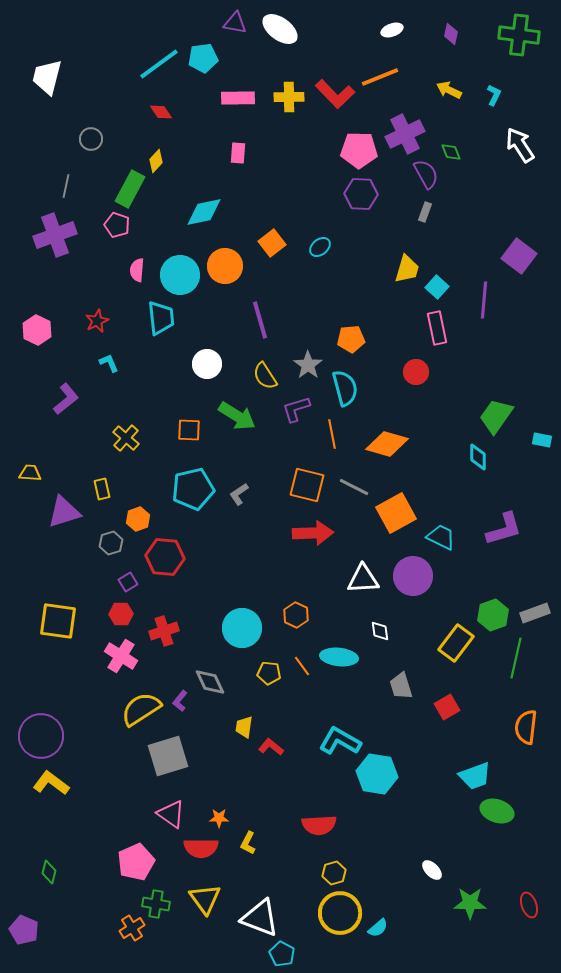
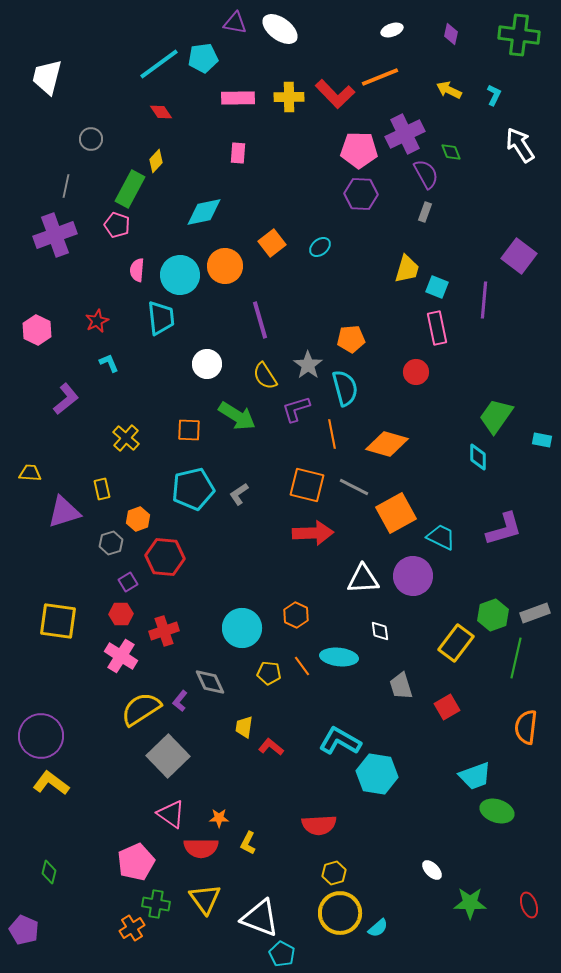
cyan square at (437, 287): rotated 20 degrees counterclockwise
gray square at (168, 756): rotated 27 degrees counterclockwise
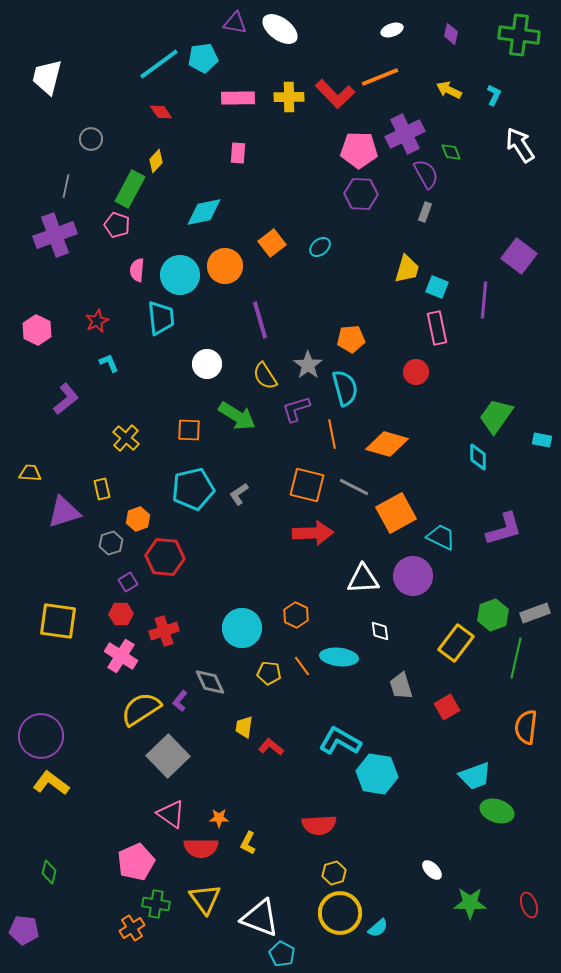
purple pentagon at (24, 930): rotated 16 degrees counterclockwise
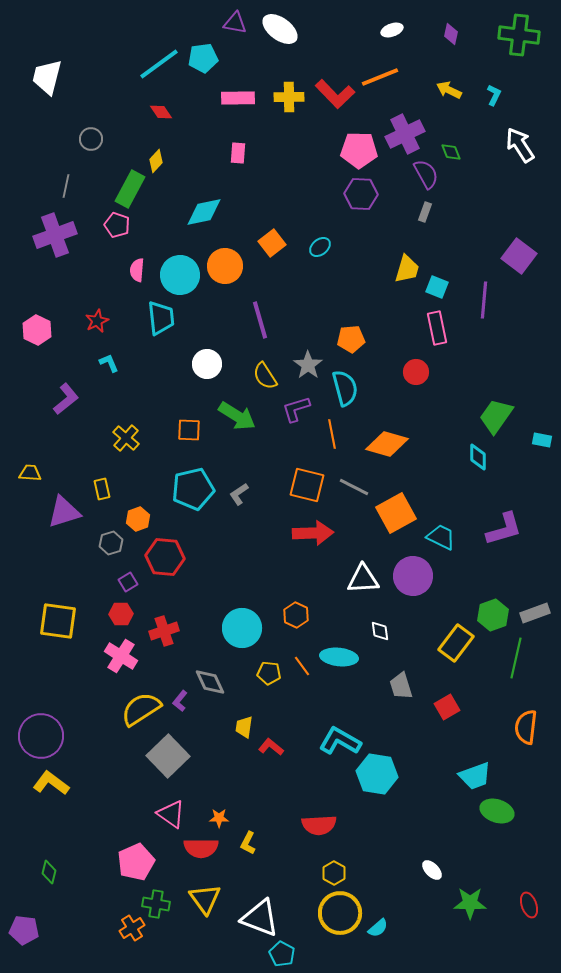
yellow hexagon at (334, 873): rotated 15 degrees counterclockwise
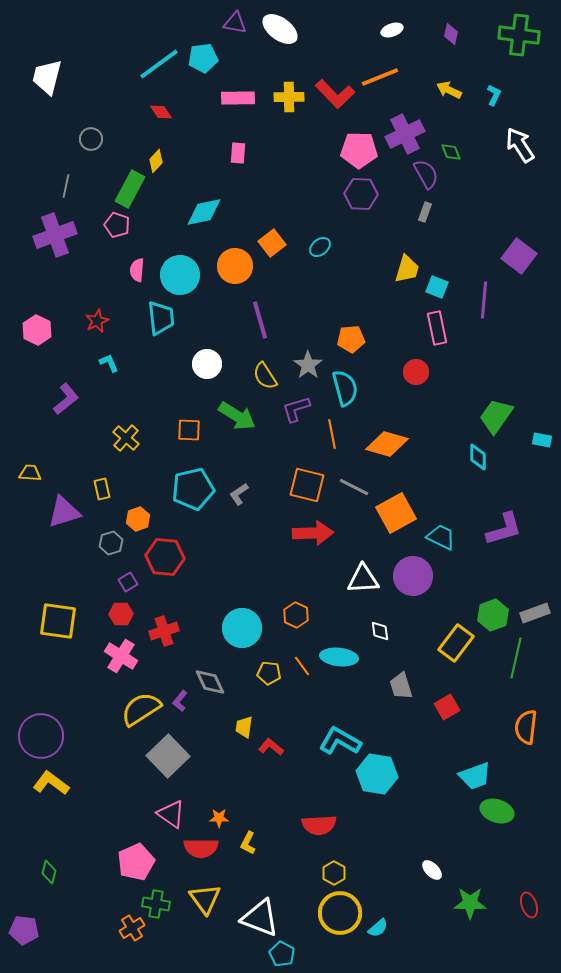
orange circle at (225, 266): moved 10 px right
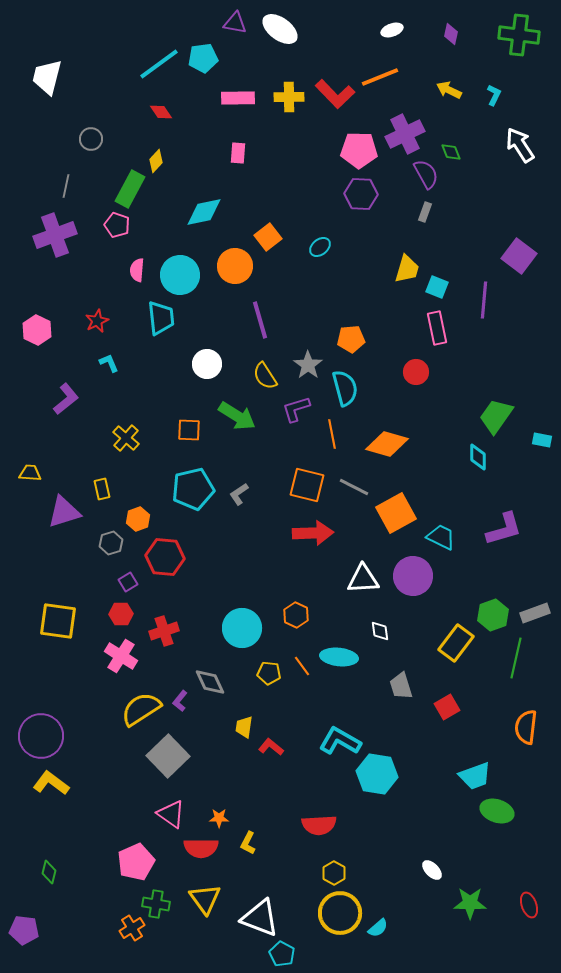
orange square at (272, 243): moved 4 px left, 6 px up
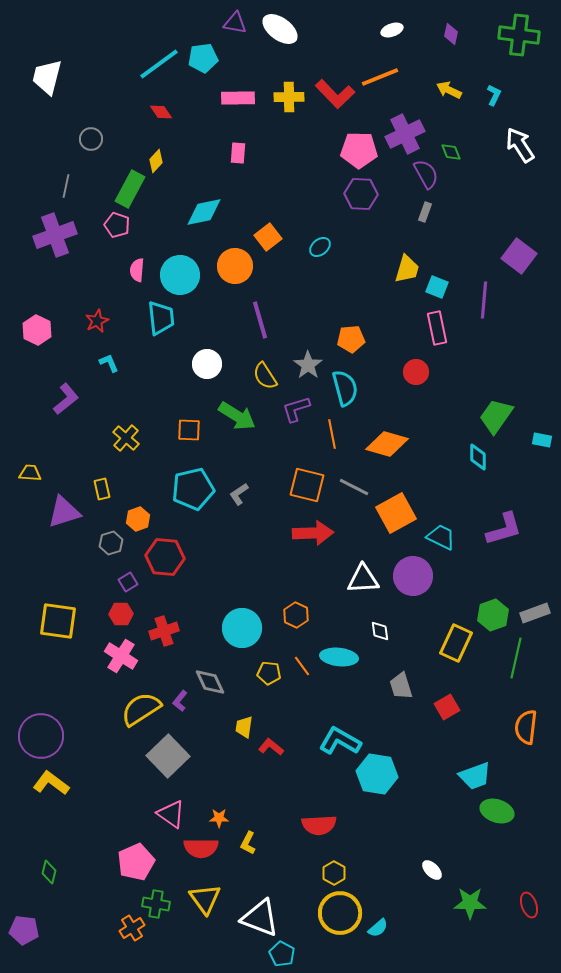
yellow rectangle at (456, 643): rotated 12 degrees counterclockwise
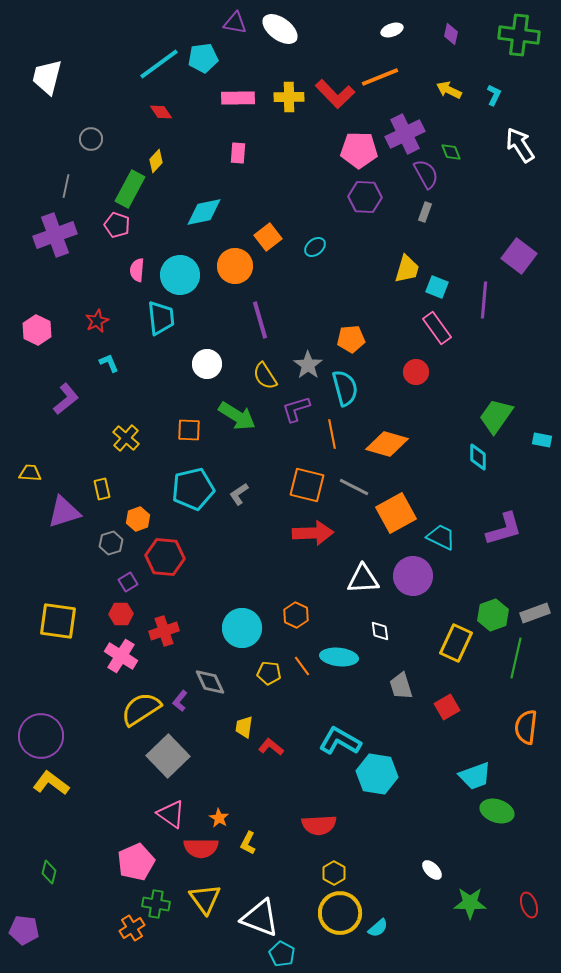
purple hexagon at (361, 194): moved 4 px right, 3 px down
cyan ellipse at (320, 247): moved 5 px left
pink rectangle at (437, 328): rotated 24 degrees counterclockwise
orange star at (219, 818): rotated 30 degrees clockwise
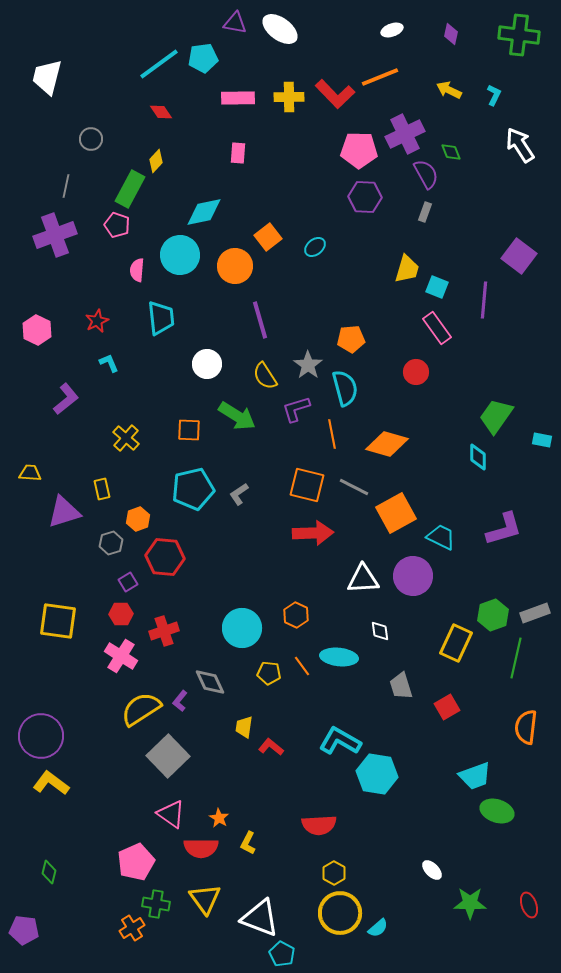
cyan circle at (180, 275): moved 20 px up
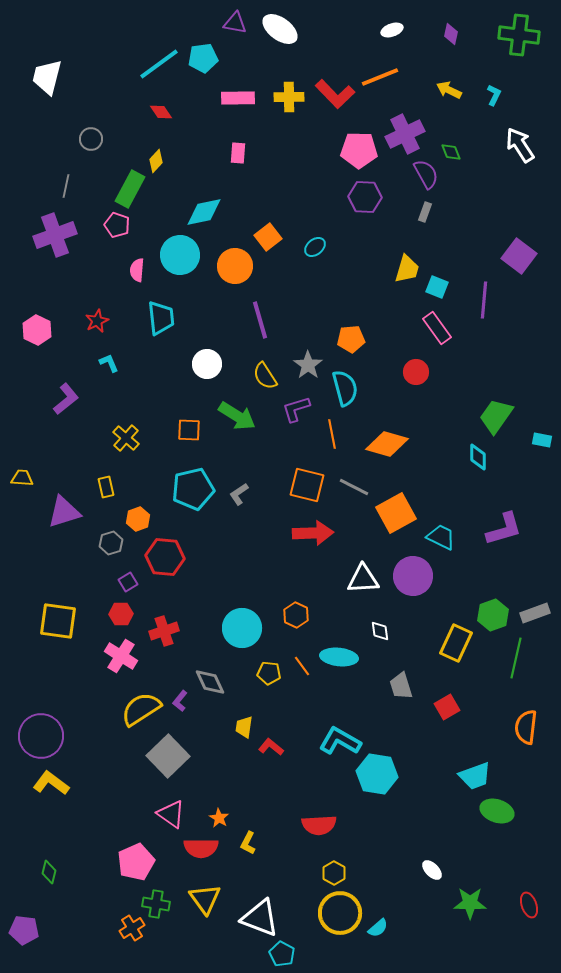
yellow trapezoid at (30, 473): moved 8 px left, 5 px down
yellow rectangle at (102, 489): moved 4 px right, 2 px up
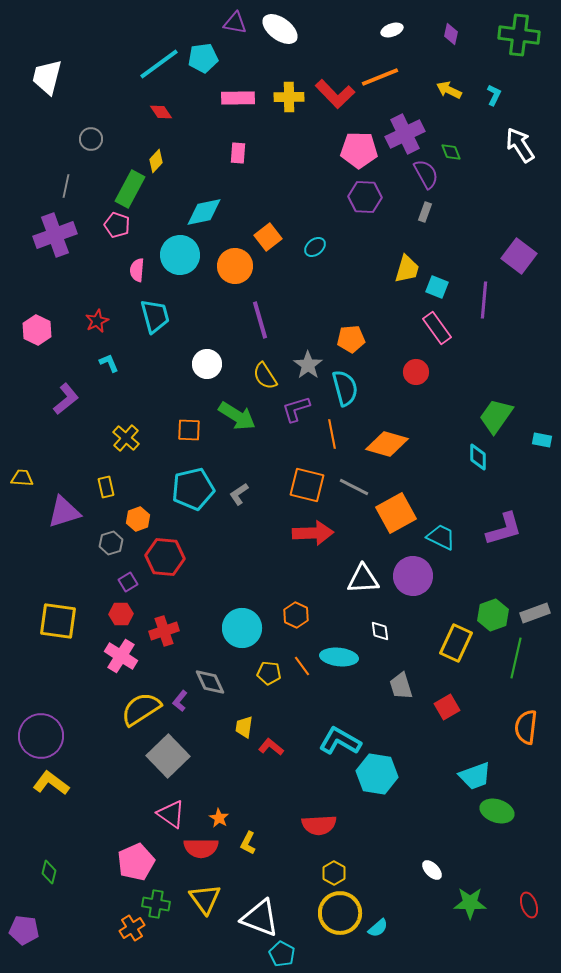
cyan trapezoid at (161, 318): moved 6 px left, 2 px up; rotated 9 degrees counterclockwise
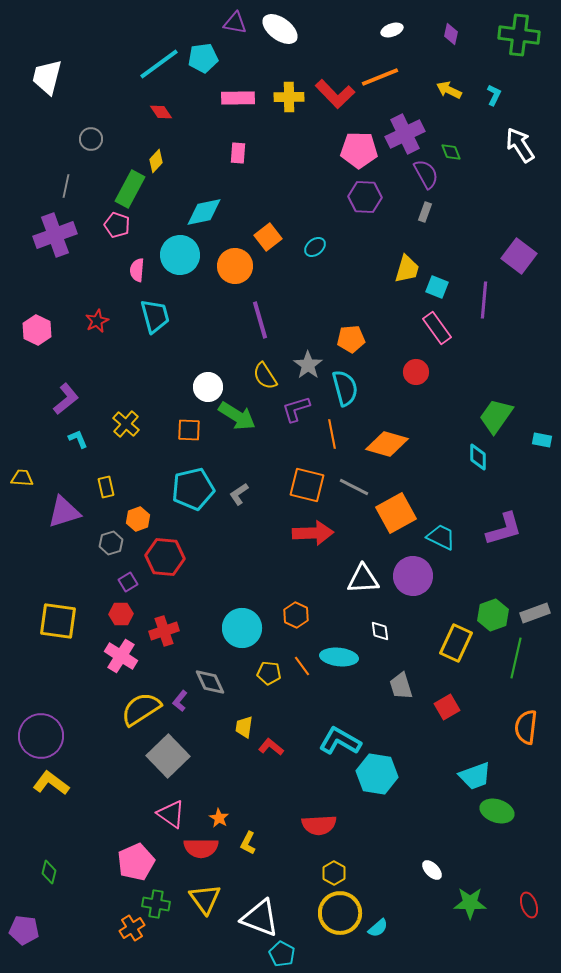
cyan L-shape at (109, 363): moved 31 px left, 76 px down
white circle at (207, 364): moved 1 px right, 23 px down
yellow cross at (126, 438): moved 14 px up
